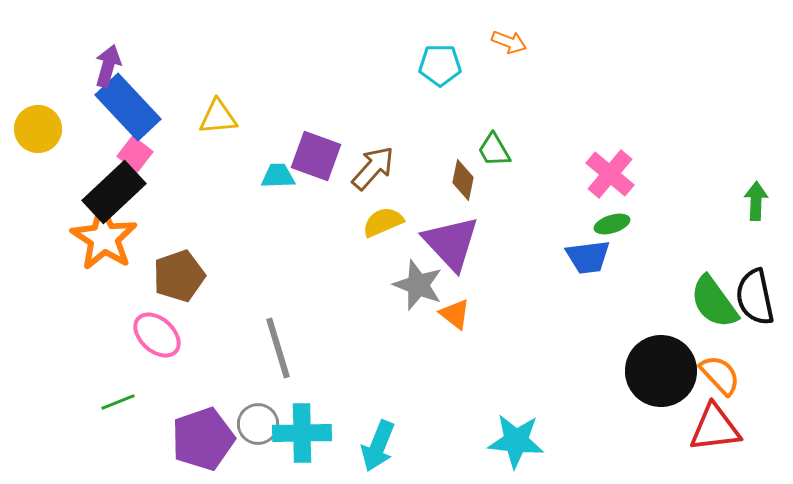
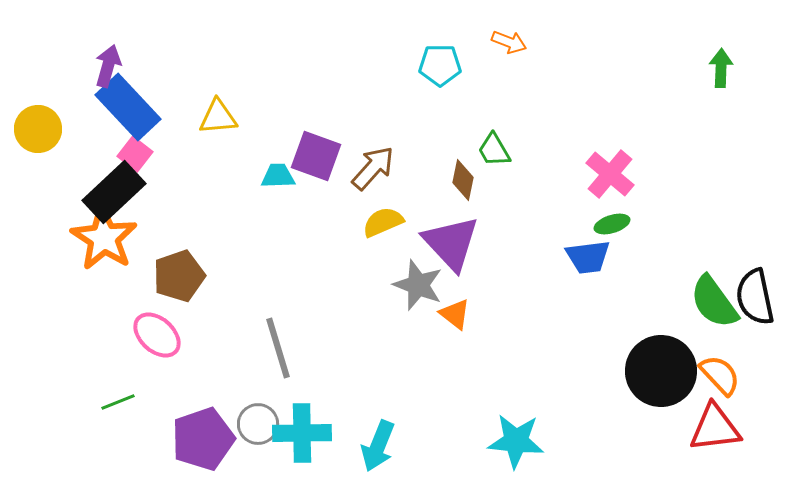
green arrow: moved 35 px left, 133 px up
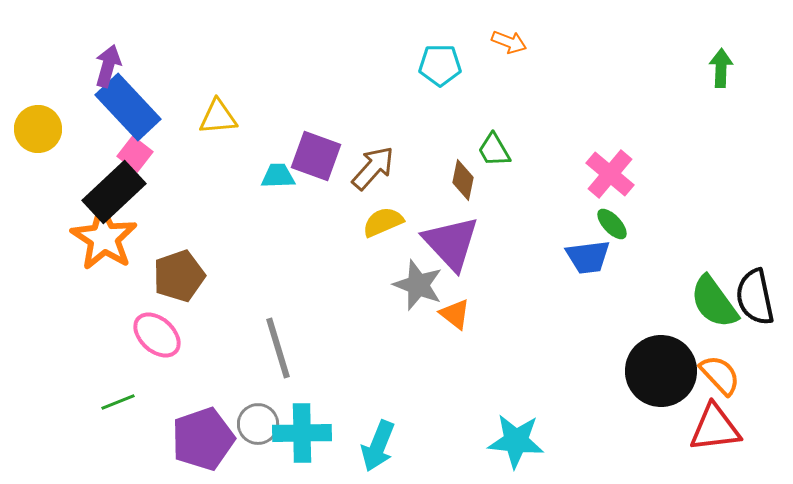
green ellipse: rotated 64 degrees clockwise
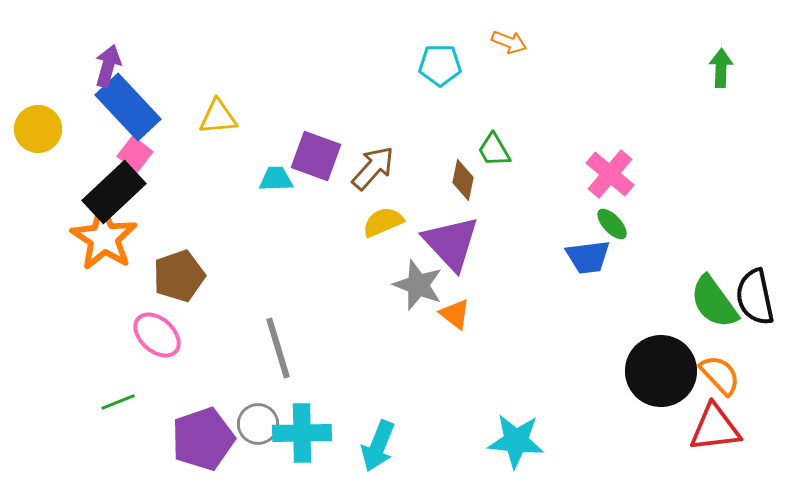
cyan trapezoid: moved 2 px left, 3 px down
